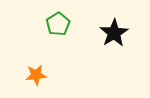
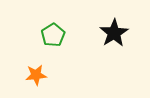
green pentagon: moved 5 px left, 11 px down
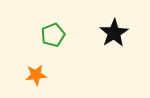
green pentagon: rotated 10 degrees clockwise
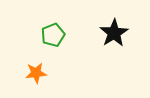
orange star: moved 2 px up
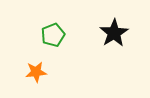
orange star: moved 1 px up
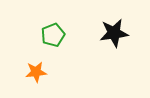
black star: rotated 24 degrees clockwise
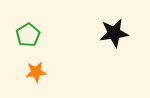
green pentagon: moved 25 px left; rotated 10 degrees counterclockwise
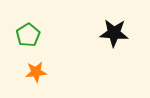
black star: rotated 12 degrees clockwise
